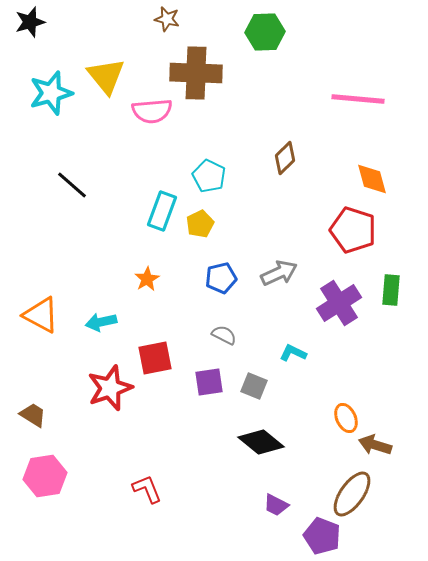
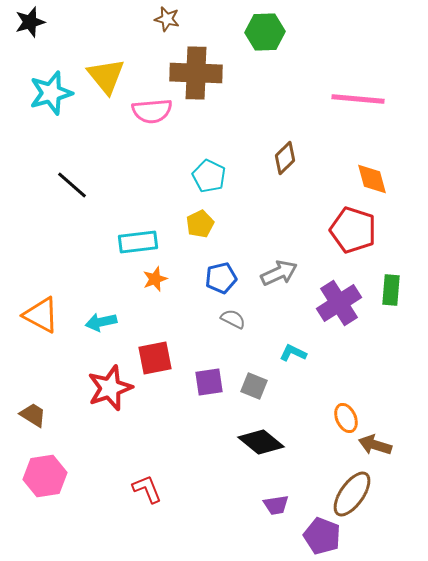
cyan rectangle: moved 24 px left, 31 px down; rotated 63 degrees clockwise
orange star: moved 8 px right; rotated 10 degrees clockwise
gray semicircle: moved 9 px right, 16 px up
purple trapezoid: rotated 36 degrees counterclockwise
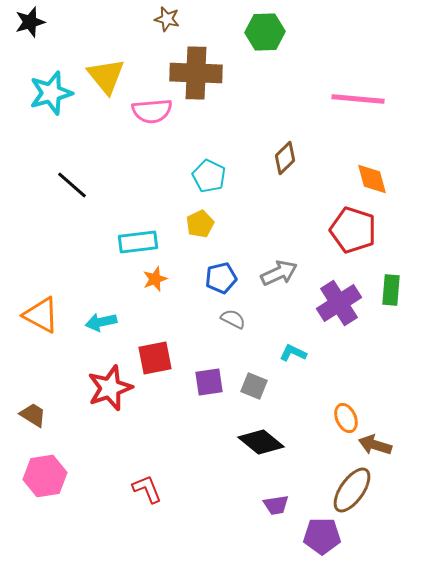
brown ellipse: moved 4 px up
purple pentagon: rotated 21 degrees counterclockwise
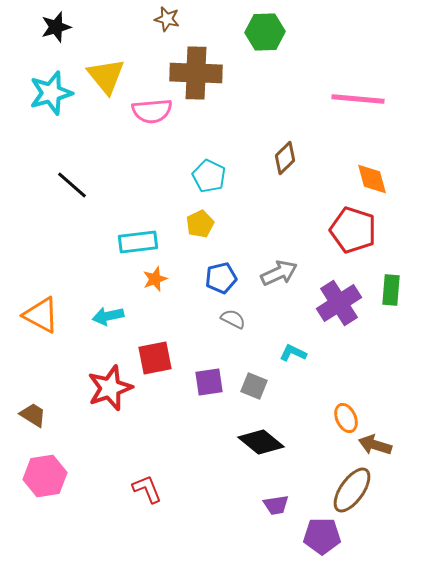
black star: moved 26 px right, 5 px down
cyan arrow: moved 7 px right, 6 px up
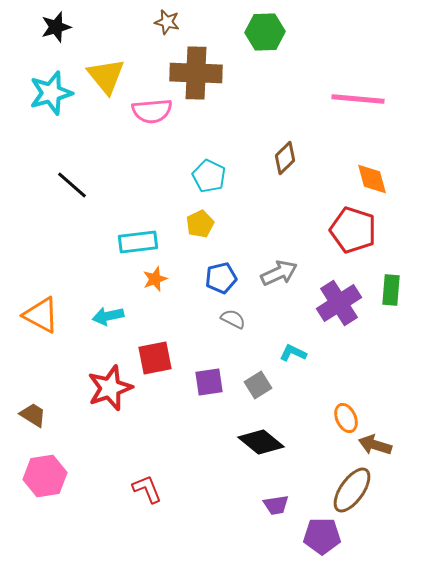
brown star: moved 3 px down
gray square: moved 4 px right, 1 px up; rotated 36 degrees clockwise
